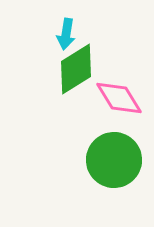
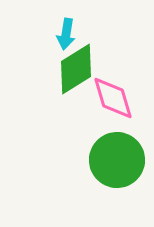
pink diamond: moved 6 px left; rotated 15 degrees clockwise
green circle: moved 3 px right
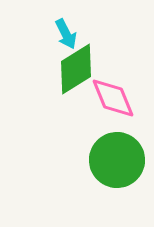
cyan arrow: rotated 36 degrees counterclockwise
pink diamond: rotated 6 degrees counterclockwise
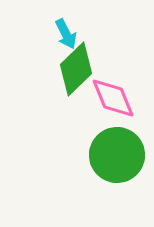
green diamond: rotated 12 degrees counterclockwise
green circle: moved 5 px up
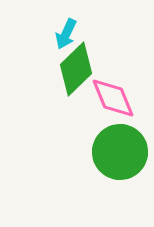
cyan arrow: rotated 52 degrees clockwise
green circle: moved 3 px right, 3 px up
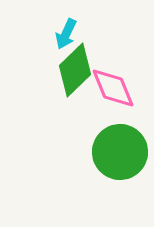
green diamond: moved 1 px left, 1 px down
pink diamond: moved 10 px up
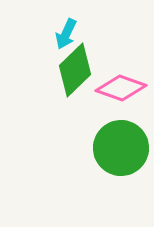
pink diamond: moved 8 px right; rotated 48 degrees counterclockwise
green circle: moved 1 px right, 4 px up
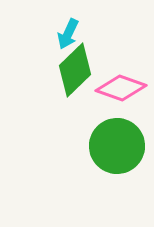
cyan arrow: moved 2 px right
green circle: moved 4 px left, 2 px up
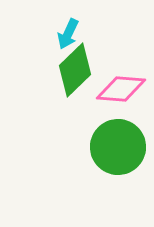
pink diamond: moved 1 px down; rotated 15 degrees counterclockwise
green circle: moved 1 px right, 1 px down
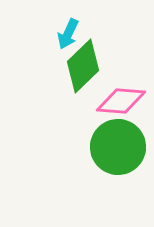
green diamond: moved 8 px right, 4 px up
pink diamond: moved 12 px down
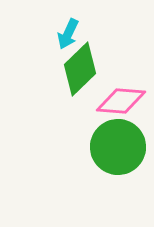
green diamond: moved 3 px left, 3 px down
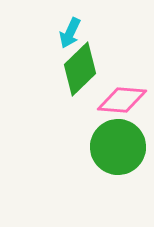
cyan arrow: moved 2 px right, 1 px up
pink diamond: moved 1 px right, 1 px up
